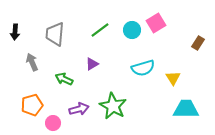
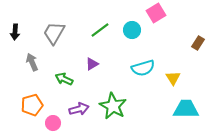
pink square: moved 10 px up
gray trapezoid: moved 1 px left, 1 px up; rotated 25 degrees clockwise
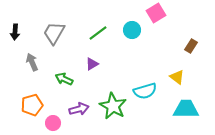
green line: moved 2 px left, 3 px down
brown rectangle: moved 7 px left, 3 px down
cyan semicircle: moved 2 px right, 23 px down
yellow triangle: moved 4 px right, 1 px up; rotated 21 degrees counterclockwise
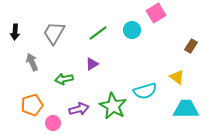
green arrow: rotated 36 degrees counterclockwise
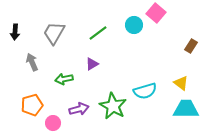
pink square: rotated 18 degrees counterclockwise
cyan circle: moved 2 px right, 5 px up
yellow triangle: moved 4 px right, 6 px down
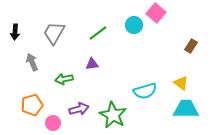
purple triangle: rotated 24 degrees clockwise
green star: moved 9 px down
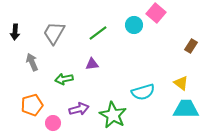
cyan semicircle: moved 2 px left, 1 px down
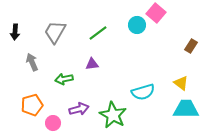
cyan circle: moved 3 px right
gray trapezoid: moved 1 px right, 1 px up
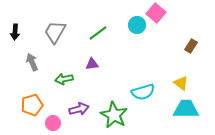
green star: moved 1 px right
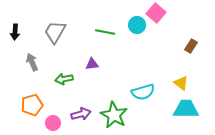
green line: moved 7 px right, 1 px up; rotated 48 degrees clockwise
purple arrow: moved 2 px right, 5 px down
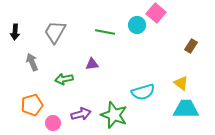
green star: rotated 8 degrees counterclockwise
